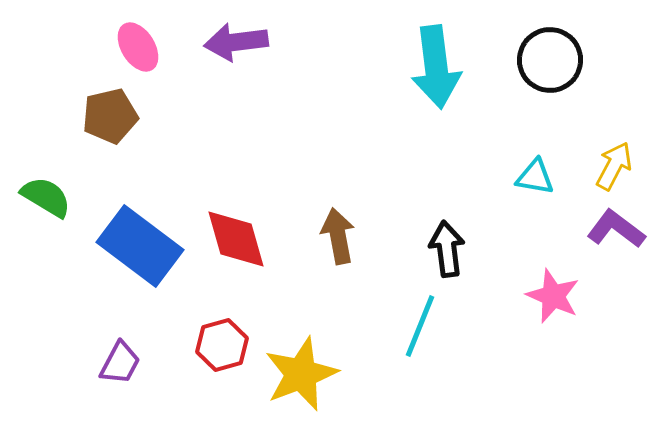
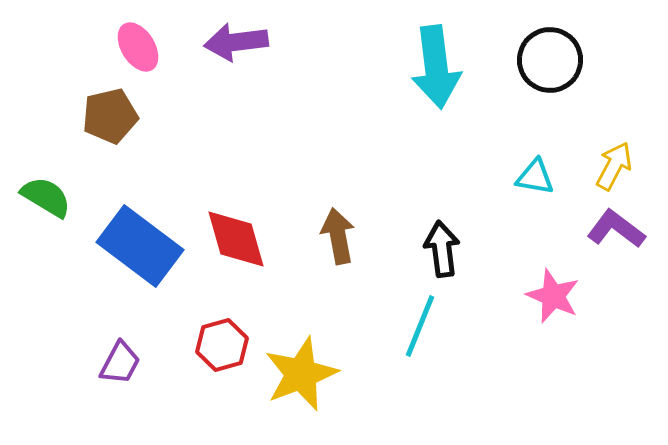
black arrow: moved 5 px left
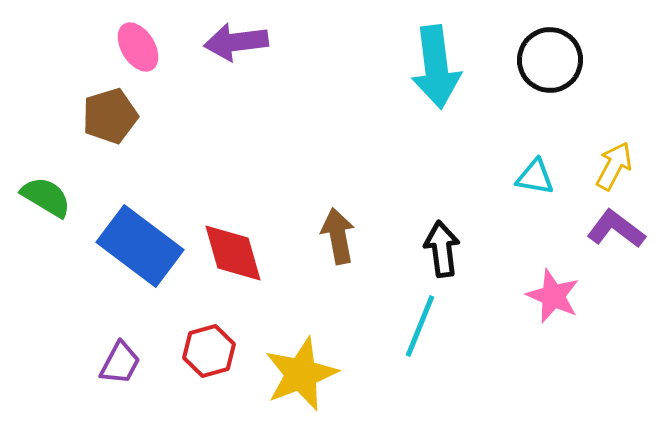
brown pentagon: rotated 4 degrees counterclockwise
red diamond: moved 3 px left, 14 px down
red hexagon: moved 13 px left, 6 px down
